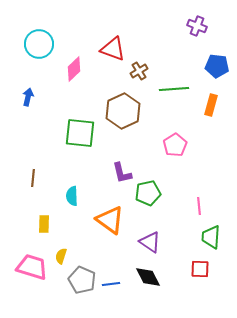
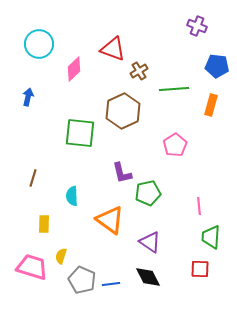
brown line: rotated 12 degrees clockwise
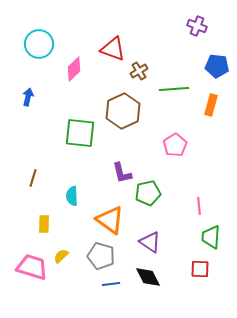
yellow semicircle: rotated 28 degrees clockwise
gray pentagon: moved 19 px right, 24 px up; rotated 8 degrees counterclockwise
